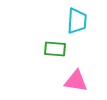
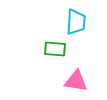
cyan trapezoid: moved 1 px left, 1 px down
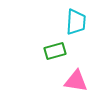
green rectangle: moved 2 px down; rotated 20 degrees counterclockwise
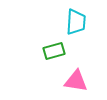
green rectangle: moved 1 px left
